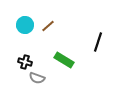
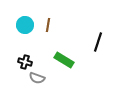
brown line: moved 1 px up; rotated 40 degrees counterclockwise
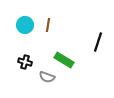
gray semicircle: moved 10 px right, 1 px up
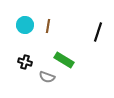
brown line: moved 1 px down
black line: moved 10 px up
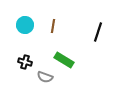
brown line: moved 5 px right
gray semicircle: moved 2 px left
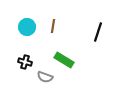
cyan circle: moved 2 px right, 2 px down
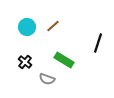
brown line: rotated 40 degrees clockwise
black line: moved 11 px down
black cross: rotated 24 degrees clockwise
gray semicircle: moved 2 px right, 2 px down
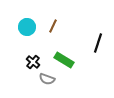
brown line: rotated 24 degrees counterclockwise
black cross: moved 8 px right
